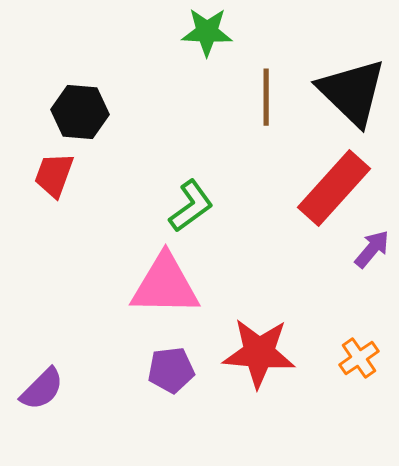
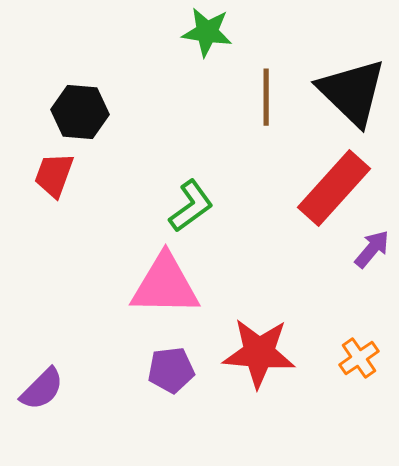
green star: rotated 6 degrees clockwise
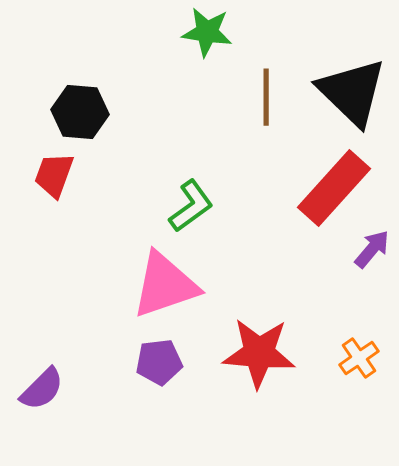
pink triangle: rotated 20 degrees counterclockwise
purple pentagon: moved 12 px left, 8 px up
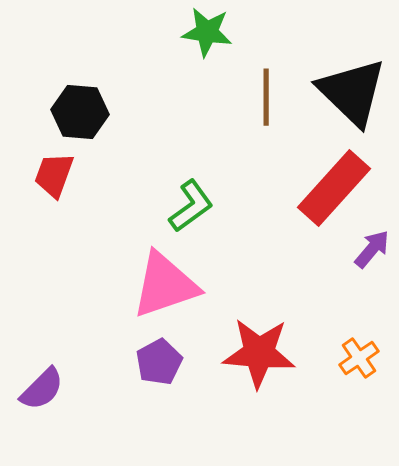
purple pentagon: rotated 21 degrees counterclockwise
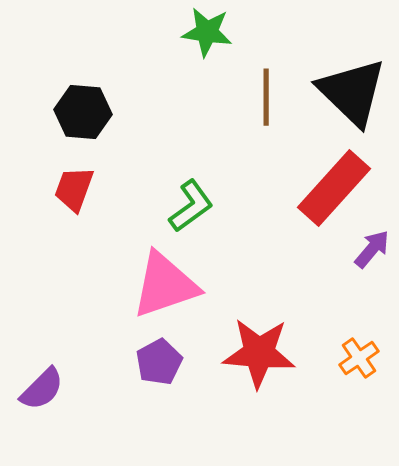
black hexagon: moved 3 px right
red trapezoid: moved 20 px right, 14 px down
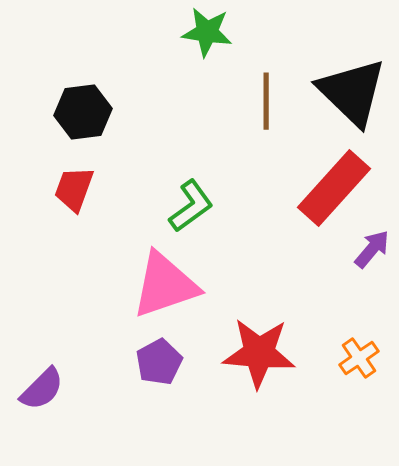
brown line: moved 4 px down
black hexagon: rotated 12 degrees counterclockwise
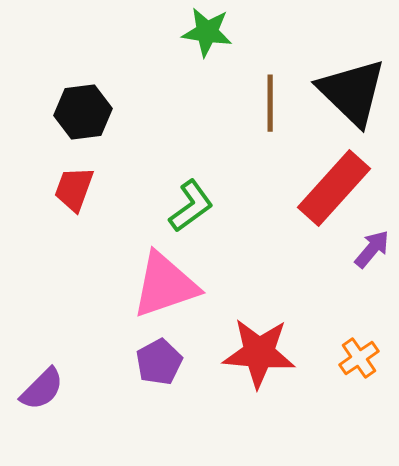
brown line: moved 4 px right, 2 px down
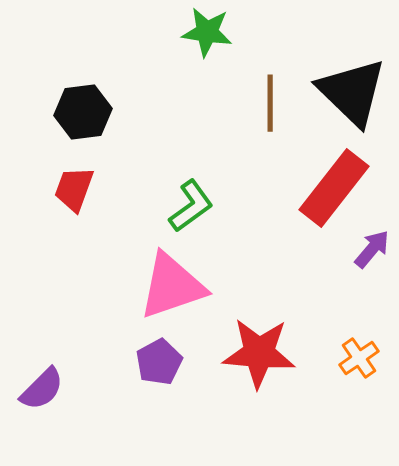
red rectangle: rotated 4 degrees counterclockwise
pink triangle: moved 7 px right, 1 px down
